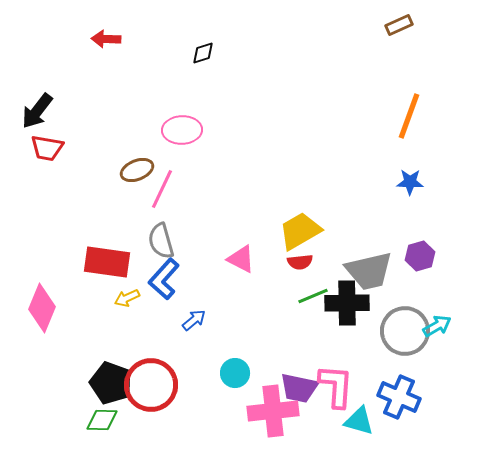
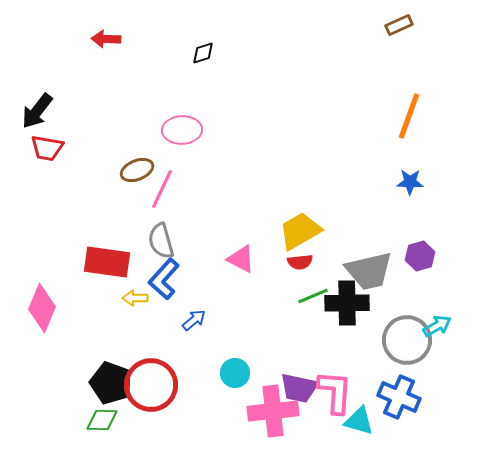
yellow arrow: moved 8 px right; rotated 25 degrees clockwise
gray circle: moved 2 px right, 9 px down
pink L-shape: moved 1 px left, 6 px down
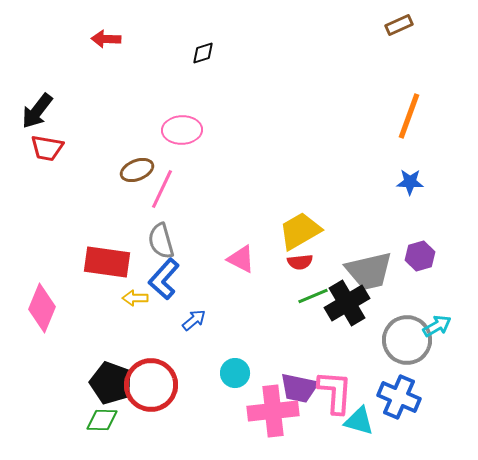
black cross: rotated 30 degrees counterclockwise
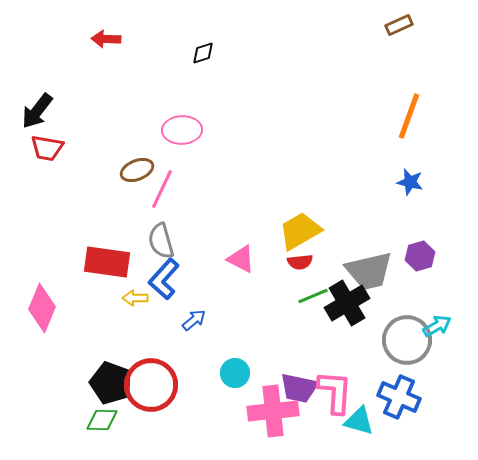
blue star: rotated 12 degrees clockwise
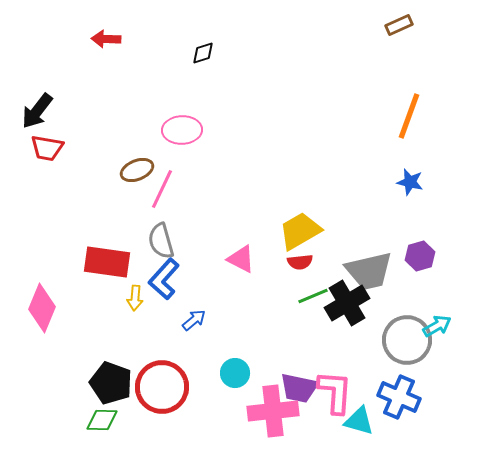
yellow arrow: rotated 85 degrees counterclockwise
red circle: moved 11 px right, 2 px down
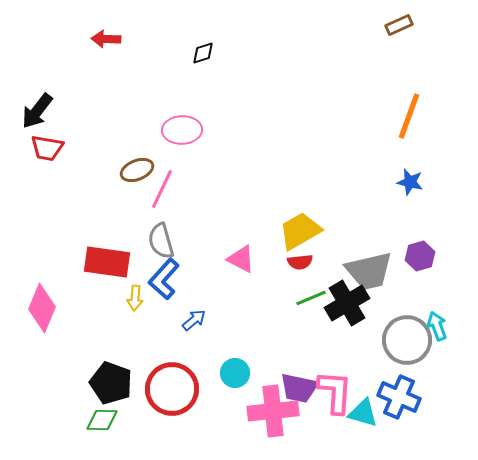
green line: moved 2 px left, 2 px down
cyan arrow: rotated 80 degrees counterclockwise
red circle: moved 10 px right, 2 px down
cyan triangle: moved 4 px right, 8 px up
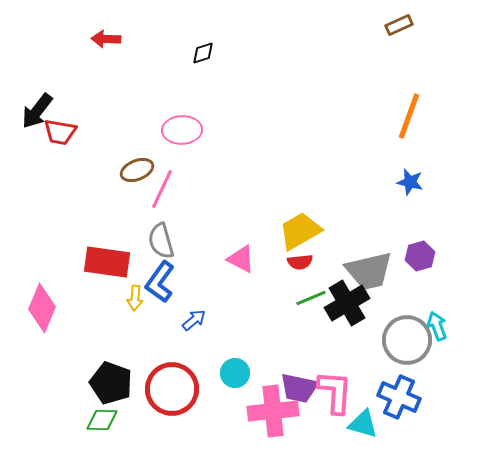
red trapezoid: moved 13 px right, 16 px up
blue L-shape: moved 4 px left, 3 px down; rotated 6 degrees counterclockwise
cyan triangle: moved 11 px down
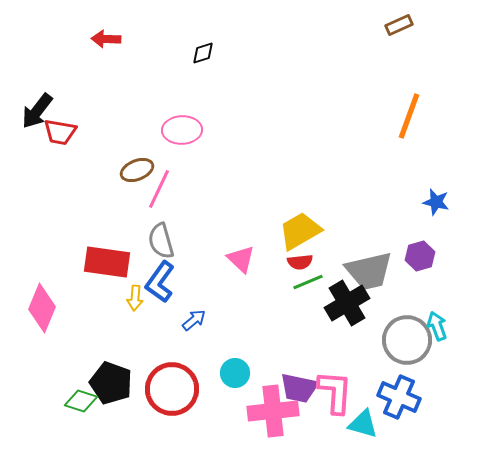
blue star: moved 26 px right, 20 px down
pink line: moved 3 px left
pink triangle: rotated 16 degrees clockwise
green line: moved 3 px left, 16 px up
green diamond: moved 21 px left, 19 px up; rotated 16 degrees clockwise
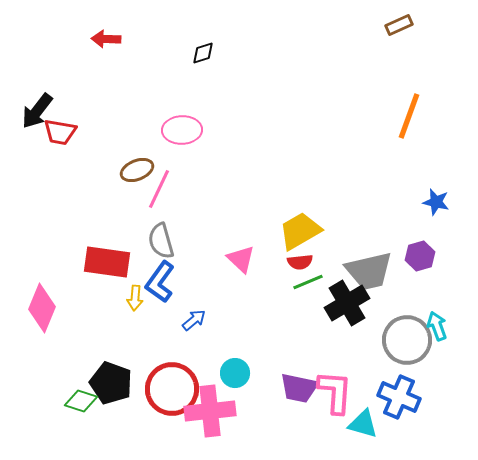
pink cross: moved 63 px left
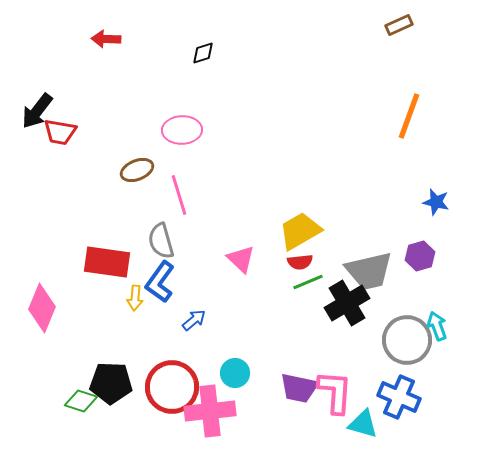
pink line: moved 20 px right, 6 px down; rotated 42 degrees counterclockwise
black pentagon: rotated 18 degrees counterclockwise
red circle: moved 2 px up
